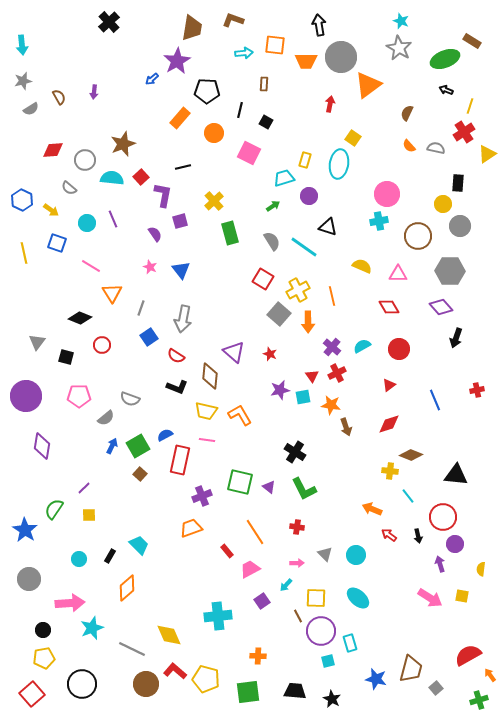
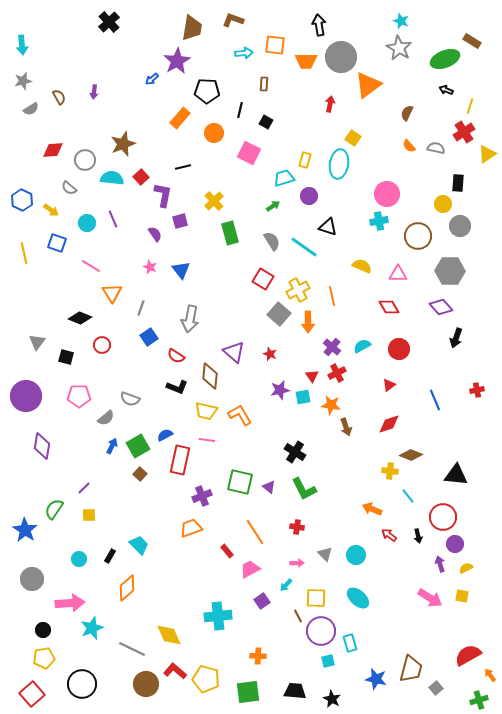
gray arrow at (183, 319): moved 7 px right
yellow semicircle at (481, 569): moved 15 px left, 1 px up; rotated 56 degrees clockwise
gray circle at (29, 579): moved 3 px right
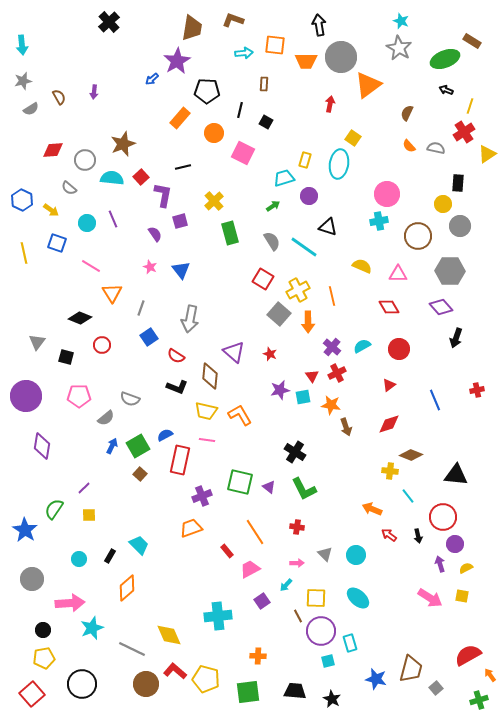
pink square at (249, 153): moved 6 px left
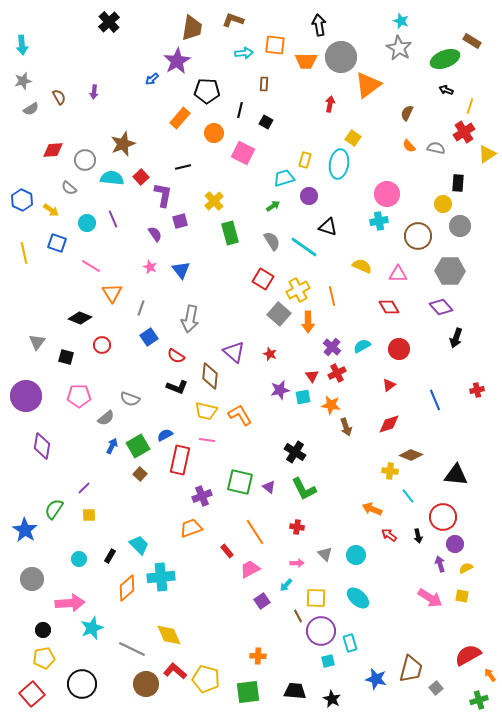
cyan cross at (218, 616): moved 57 px left, 39 px up
